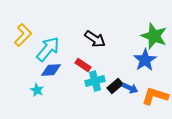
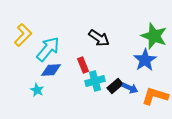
black arrow: moved 4 px right, 1 px up
red rectangle: rotated 35 degrees clockwise
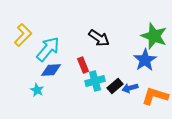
blue arrow: rotated 140 degrees clockwise
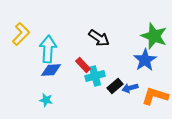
yellow L-shape: moved 2 px left, 1 px up
cyan arrow: rotated 36 degrees counterclockwise
red rectangle: rotated 21 degrees counterclockwise
cyan cross: moved 5 px up
cyan star: moved 9 px right, 10 px down; rotated 16 degrees counterclockwise
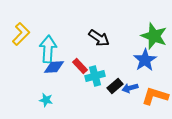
red rectangle: moved 3 px left, 1 px down
blue diamond: moved 3 px right, 3 px up
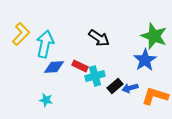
cyan arrow: moved 3 px left, 5 px up; rotated 8 degrees clockwise
red rectangle: rotated 21 degrees counterclockwise
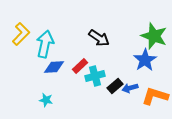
red rectangle: rotated 70 degrees counterclockwise
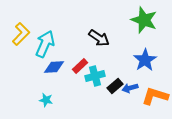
green star: moved 10 px left, 16 px up
cyan arrow: rotated 12 degrees clockwise
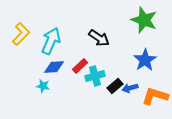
cyan arrow: moved 6 px right, 3 px up
cyan star: moved 3 px left, 14 px up
